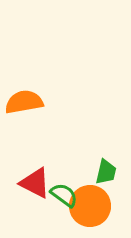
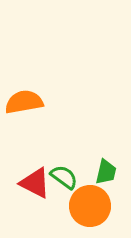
green semicircle: moved 18 px up
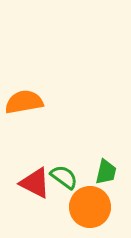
orange circle: moved 1 px down
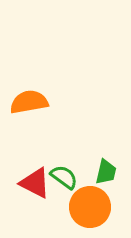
orange semicircle: moved 5 px right
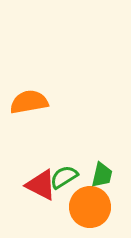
green trapezoid: moved 4 px left, 3 px down
green semicircle: rotated 68 degrees counterclockwise
red triangle: moved 6 px right, 2 px down
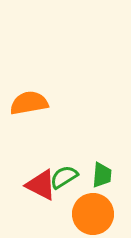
orange semicircle: moved 1 px down
green trapezoid: rotated 8 degrees counterclockwise
orange circle: moved 3 px right, 7 px down
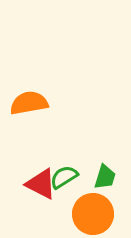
green trapezoid: moved 3 px right, 2 px down; rotated 12 degrees clockwise
red triangle: moved 1 px up
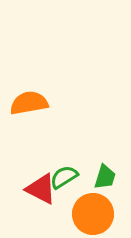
red triangle: moved 5 px down
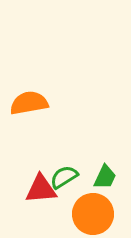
green trapezoid: rotated 8 degrees clockwise
red triangle: rotated 32 degrees counterclockwise
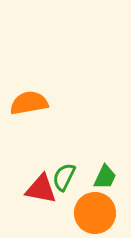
green semicircle: rotated 32 degrees counterclockwise
red triangle: rotated 16 degrees clockwise
orange circle: moved 2 px right, 1 px up
